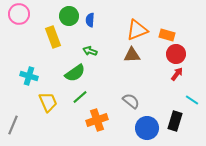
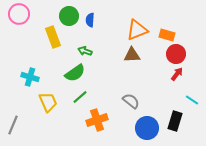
green arrow: moved 5 px left
cyan cross: moved 1 px right, 1 px down
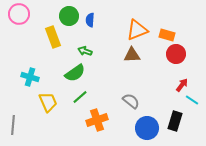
red arrow: moved 5 px right, 11 px down
gray line: rotated 18 degrees counterclockwise
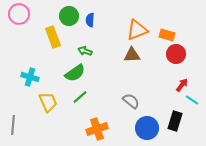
orange cross: moved 9 px down
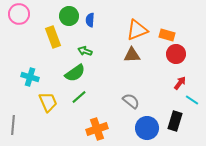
red arrow: moved 2 px left, 2 px up
green line: moved 1 px left
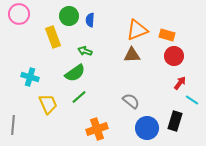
red circle: moved 2 px left, 2 px down
yellow trapezoid: moved 2 px down
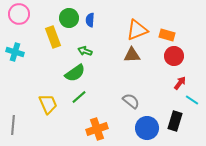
green circle: moved 2 px down
cyan cross: moved 15 px left, 25 px up
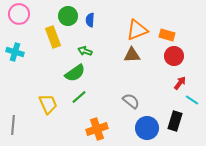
green circle: moved 1 px left, 2 px up
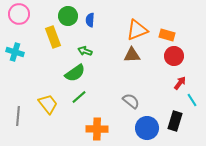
cyan line: rotated 24 degrees clockwise
yellow trapezoid: rotated 15 degrees counterclockwise
gray line: moved 5 px right, 9 px up
orange cross: rotated 20 degrees clockwise
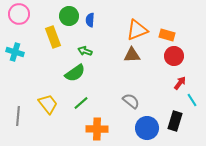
green circle: moved 1 px right
green line: moved 2 px right, 6 px down
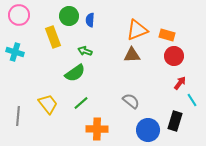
pink circle: moved 1 px down
blue circle: moved 1 px right, 2 px down
